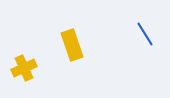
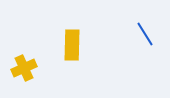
yellow rectangle: rotated 20 degrees clockwise
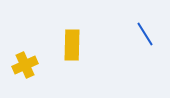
yellow cross: moved 1 px right, 3 px up
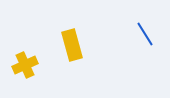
yellow rectangle: rotated 16 degrees counterclockwise
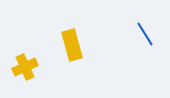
yellow cross: moved 2 px down
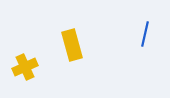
blue line: rotated 45 degrees clockwise
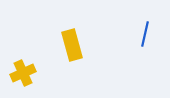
yellow cross: moved 2 px left, 6 px down
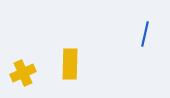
yellow rectangle: moved 2 px left, 19 px down; rotated 16 degrees clockwise
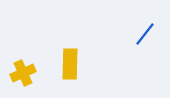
blue line: rotated 25 degrees clockwise
